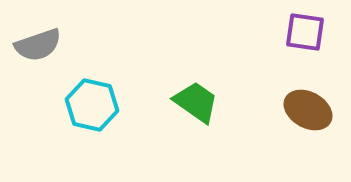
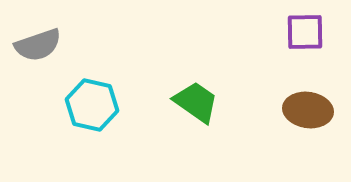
purple square: rotated 9 degrees counterclockwise
brown ellipse: rotated 21 degrees counterclockwise
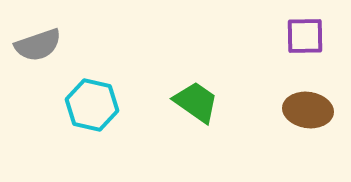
purple square: moved 4 px down
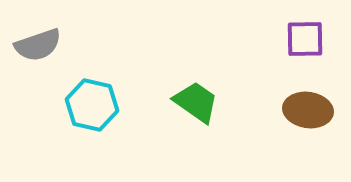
purple square: moved 3 px down
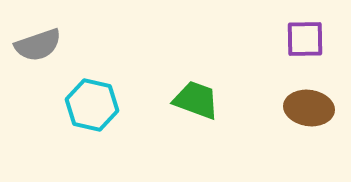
green trapezoid: moved 2 px up; rotated 15 degrees counterclockwise
brown ellipse: moved 1 px right, 2 px up
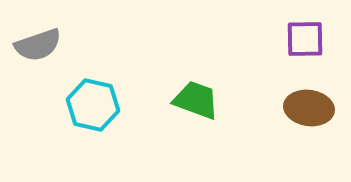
cyan hexagon: moved 1 px right
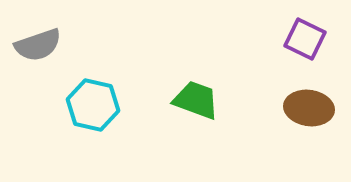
purple square: rotated 27 degrees clockwise
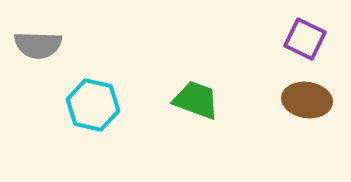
gray semicircle: rotated 21 degrees clockwise
brown ellipse: moved 2 px left, 8 px up
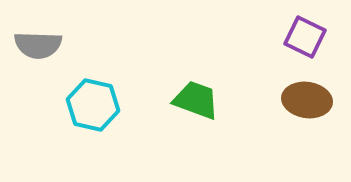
purple square: moved 2 px up
